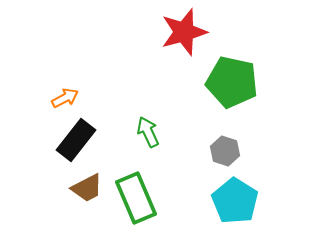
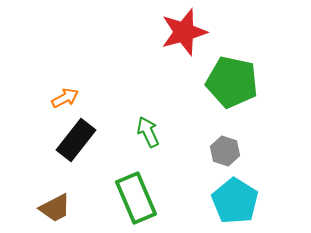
brown trapezoid: moved 32 px left, 20 px down
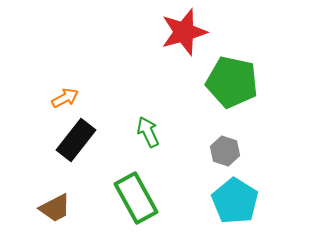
green rectangle: rotated 6 degrees counterclockwise
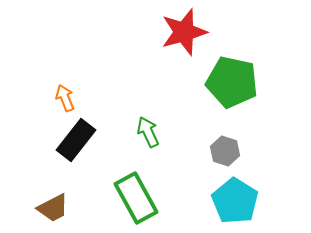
orange arrow: rotated 84 degrees counterclockwise
brown trapezoid: moved 2 px left
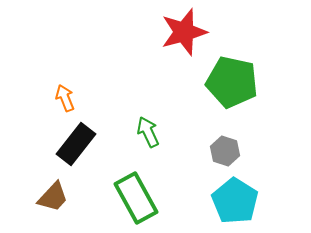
black rectangle: moved 4 px down
brown trapezoid: moved 11 px up; rotated 20 degrees counterclockwise
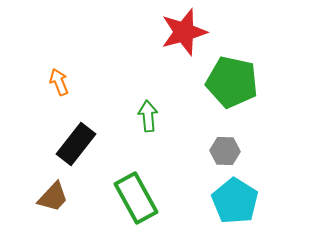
orange arrow: moved 6 px left, 16 px up
green arrow: moved 16 px up; rotated 20 degrees clockwise
gray hexagon: rotated 16 degrees counterclockwise
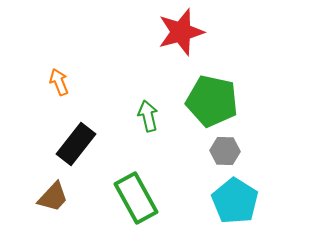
red star: moved 3 px left
green pentagon: moved 20 px left, 19 px down
green arrow: rotated 8 degrees counterclockwise
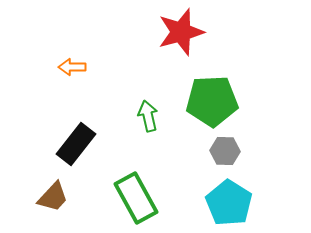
orange arrow: moved 13 px right, 15 px up; rotated 68 degrees counterclockwise
green pentagon: rotated 15 degrees counterclockwise
cyan pentagon: moved 6 px left, 2 px down
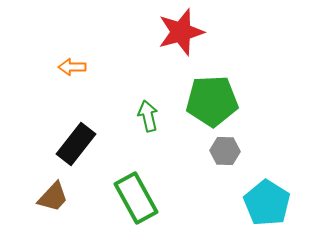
cyan pentagon: moved 38 px right
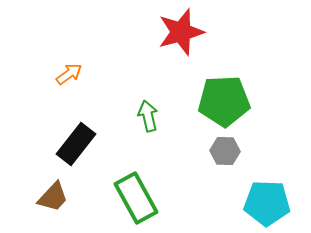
orange arrow: moved 3 px left, 7 px down; rotated 144 degrees clockwise
green pentagon: moved 12 px right
cyan pentagon: rotated 30 degrees counterclockwise
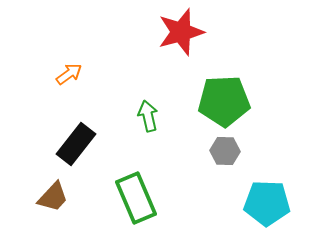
green rectangle: rotated 6 degrees clockwise
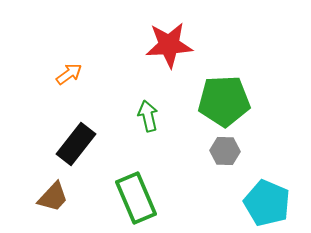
red star: moved 12 px left, 13 px down; rotated 12 degrees clockwise
cyan pentagon: rotated 21 degrees clockwise
